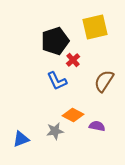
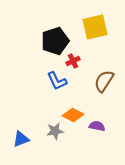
red cross: moved 1 px down; rotated 16 degrees clockwise
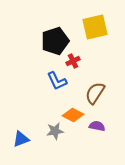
brown semicircle: moved 9 px left, 12 px down
